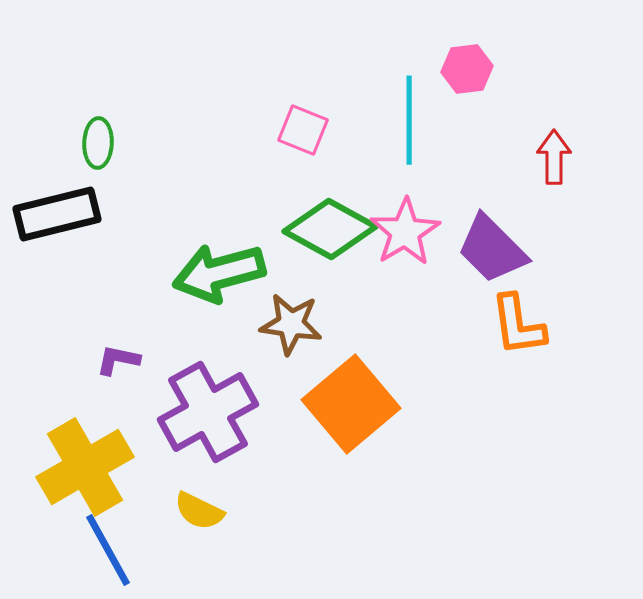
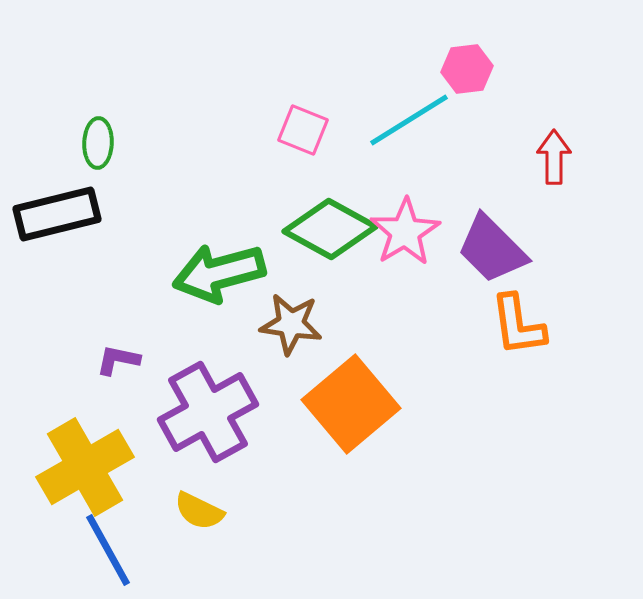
cyan line: rotated 58 degrees clockwise
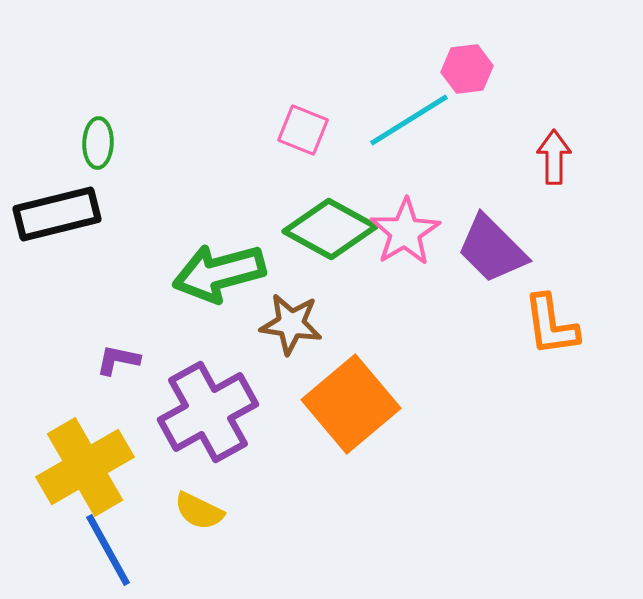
orange L-shape: moved 33 px right
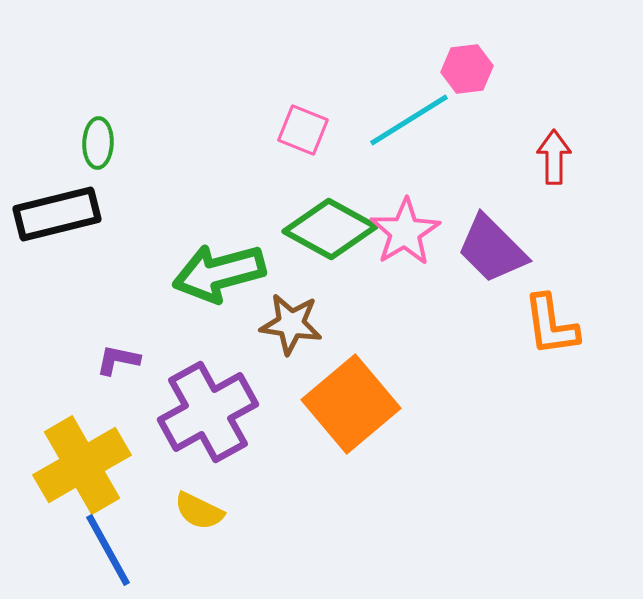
yellow cross: moved 3 px left, 2 px up
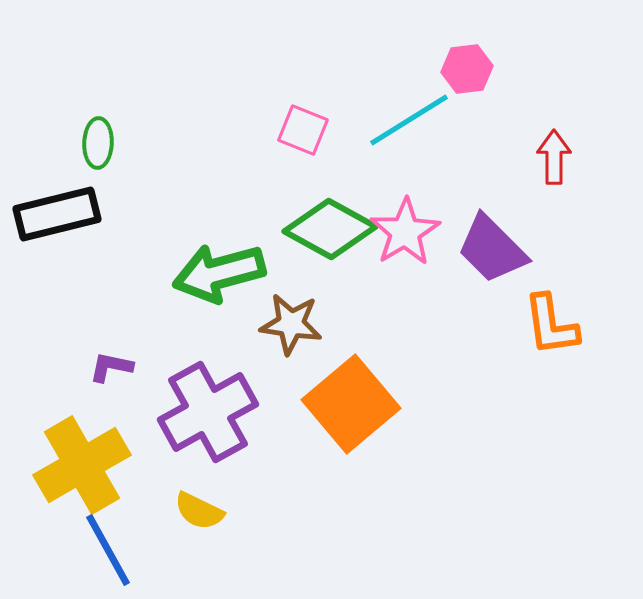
purple L-shape: moved 7 px left, 7 px down
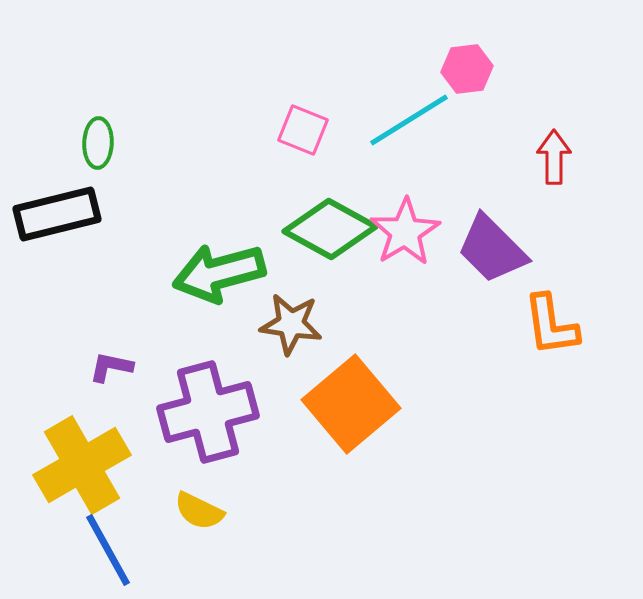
purple cross: rotated 14 degrees clockwise
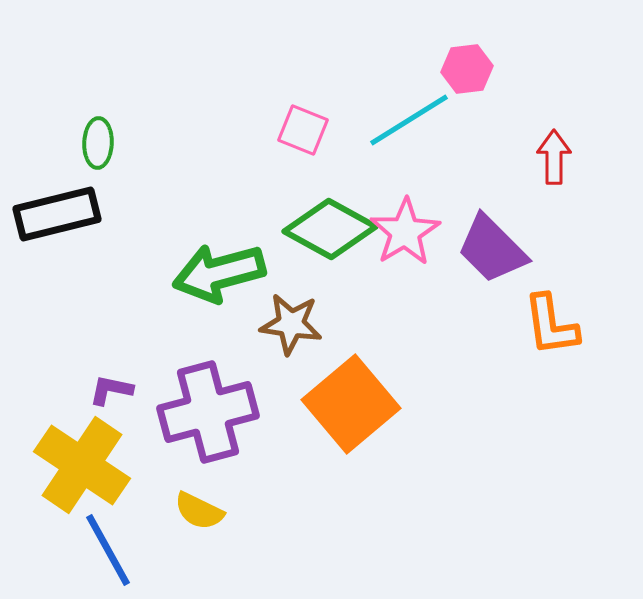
purple L-shape: moved 23 px down
yellow cross: rotated 26 degrees counterclockwise
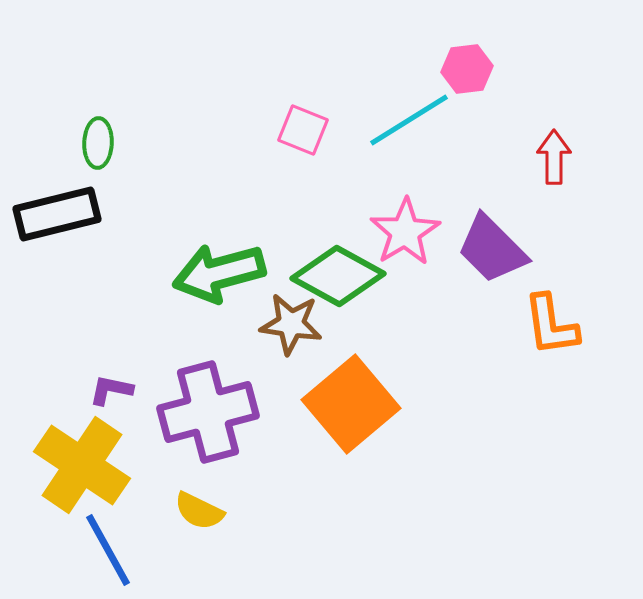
green diamond: moved 8 px right, 47 px down
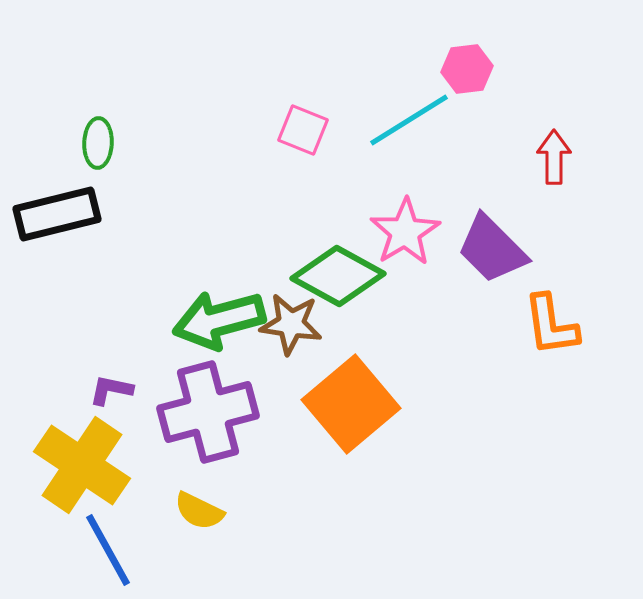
green arrow: moved 47 px down
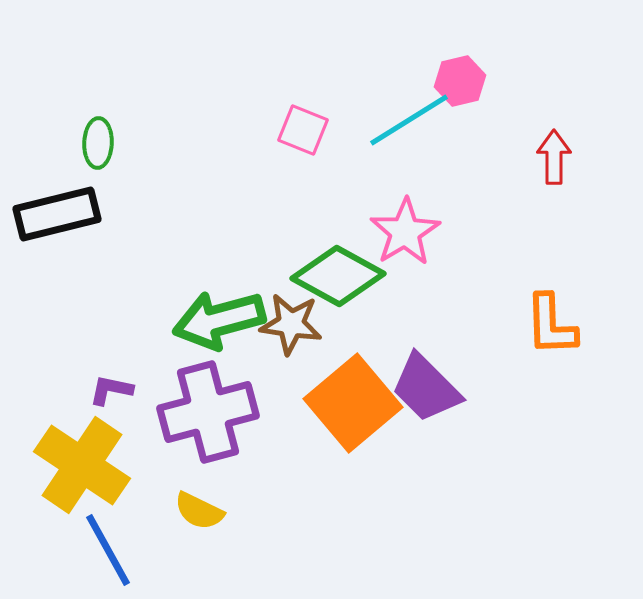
pink hexagon: moved 7 px left, 12 px down; rotated 6 degrees counterclockwise
purple trapezoid: moved 66 px left, 139 px down
orange L-shape: rotated 6 degrees clockwise
orange square: moved 2 px right, 1 px up
